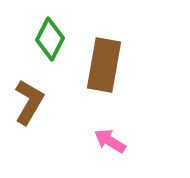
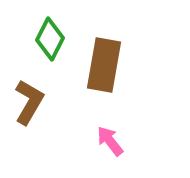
pink arrow: rotated 20 degrees clockwise
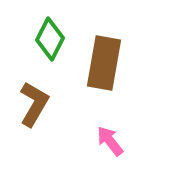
brown rectangle: moved 2 px up
brown L-shape: moved 5 px right, 2 px down
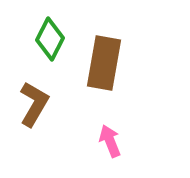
pink arrow: rotated 16 degrees clockwise
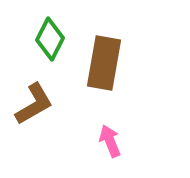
brown L-shape: rotated 30 degrees clockwise
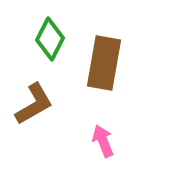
pink arrow: moved 7 px left
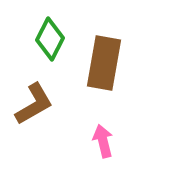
pink arrow: rotated 8 degrees clockwise
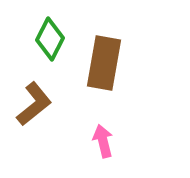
brown L-shape: rotated 9 degrees counterclockwise
